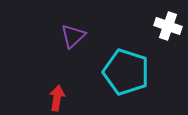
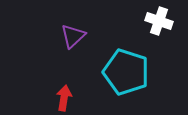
white cross: moved 9 px left, 5 px up
red arrow: moved 7 px right
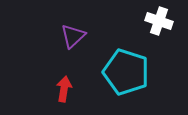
red arrow: moved 9 px up
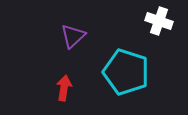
red arrow: moved 1 px up
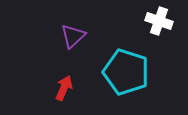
red arrow: rotated 15 degrees clockwise
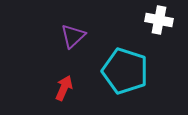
white cross: moved 1 px up; rotated 8 degrees counterclockwise
cyan pentagon: moved 1 px left, 1 px up
